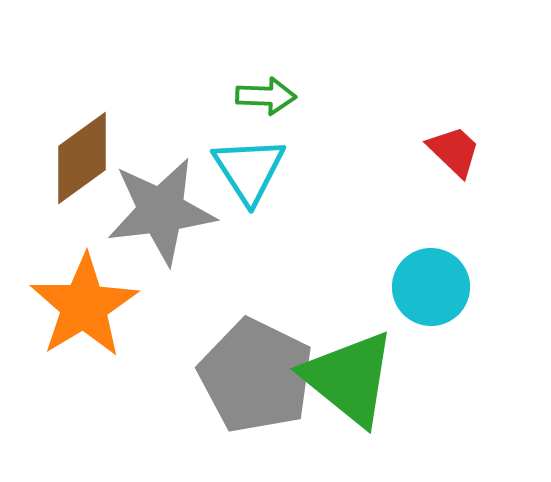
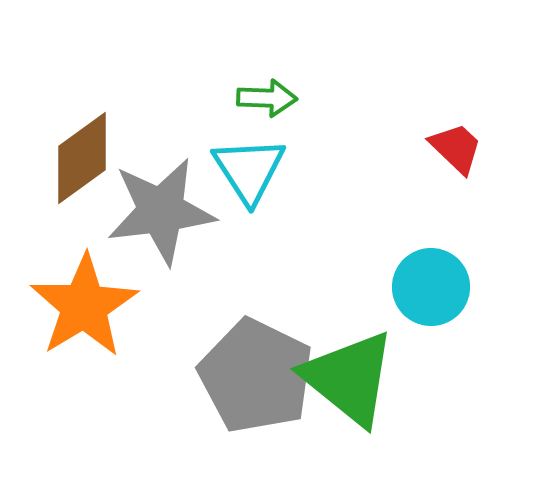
green arrow: moved 1 px right, 2 px down
red trapezoid: moved 2 px right, 3 px up
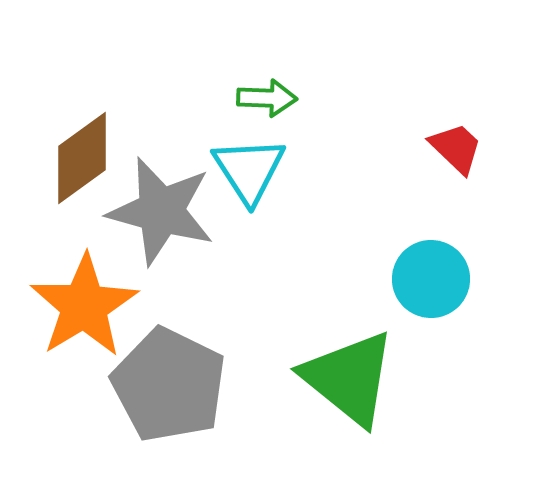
gray star: rotated 22 degrees clockwise
cyan circle: moved 8 px up
gray pentagon: moved 87 px left, 9 px down
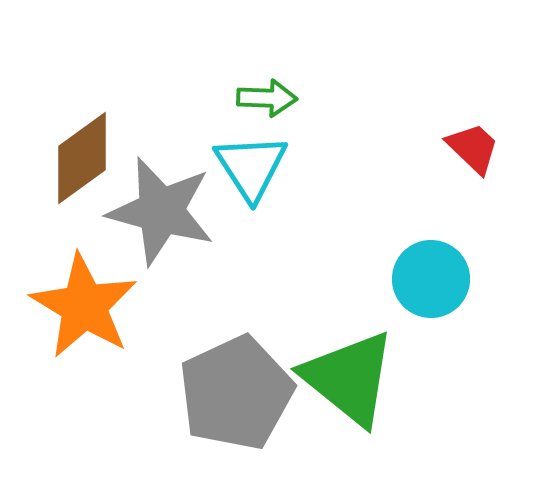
red trapezoid: moved 17 px right
cyan triangle: moved 2 px right, 3 px up
orange star: rotated 10 degrees counterclockwise
gray pentagon: moved 67 px right, 8 px down; rotated 21 degrees clockwise
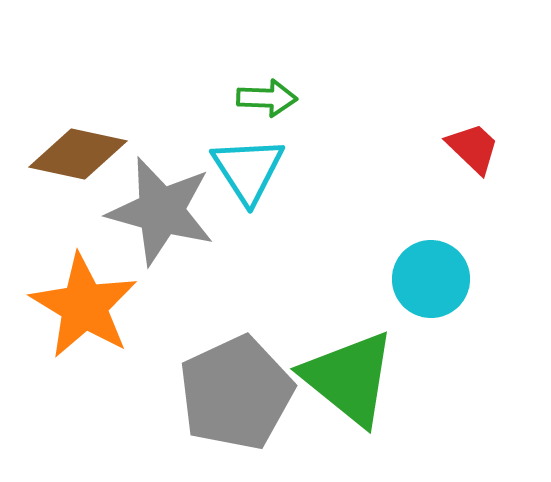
brown diamond: moved 4 px left, 4 px up; rotated 48 degrees clockwise
cyan triangle: moved 3 px left, 3 px down
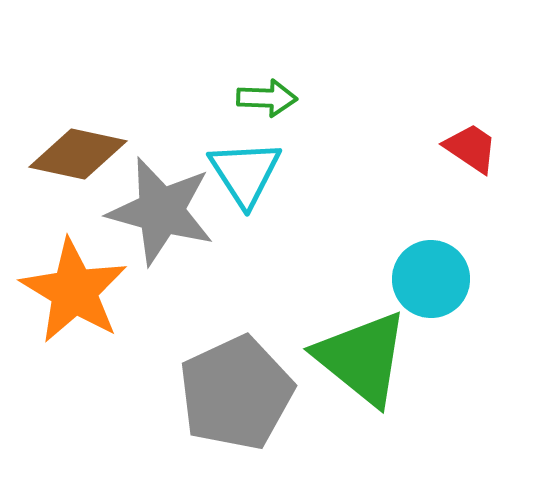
red trapezoid: moved 2 px left; rotated 10 degrees counterclockwise
cyan triangle: moved 3 px left, 3 px down
orange star: moved 10 px left, 15 px up
green triangle: moved 13 px right, 20 px up
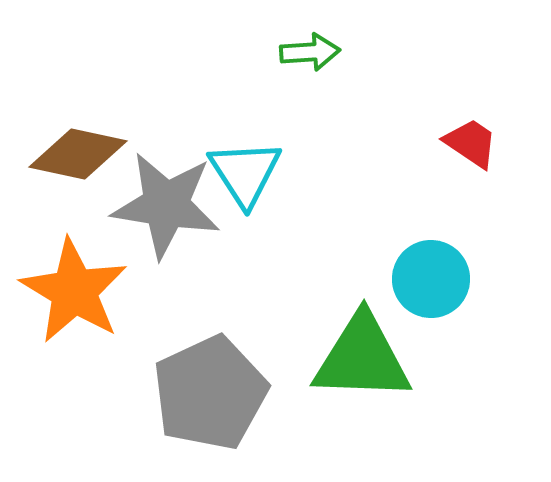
green arrow: moved 43 px right, 46 px up; rotated 6 degrees counterclockwise
red trapezoid: moved 5 px up
gray star: moved 5 px right, 6 px up; rotated 6 degrees counterclockwise
green triangle: rotated 37 degrees counterclockwise
gray pentagon: moved 26 px left
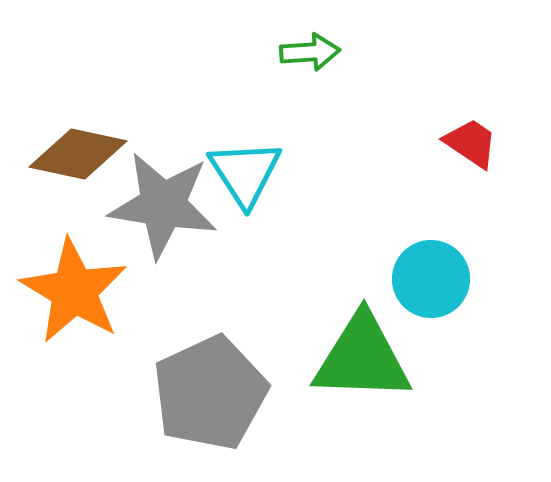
gray star: moved 3 px left
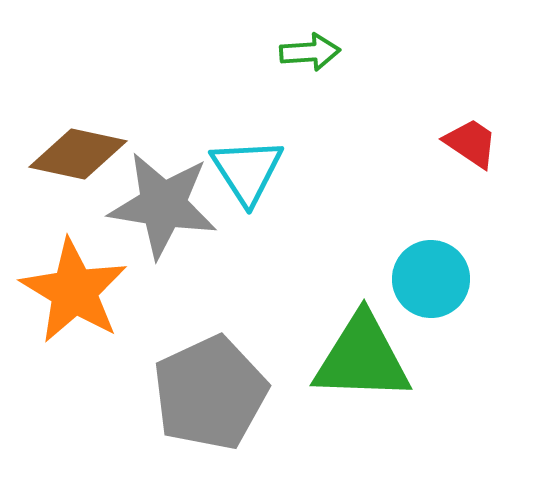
cyan triangle: moved 2 px right, 2 px up
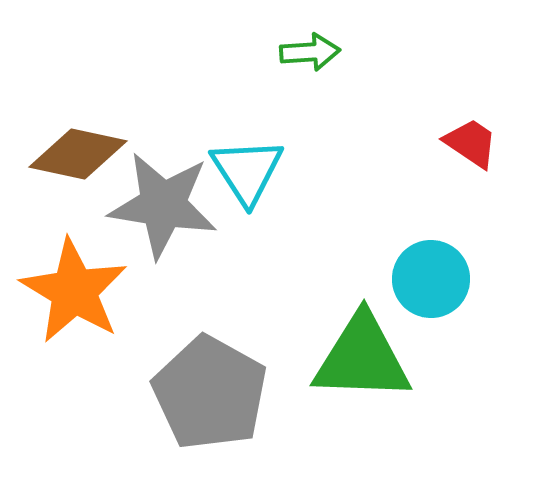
gray pentagon: rotated 18 degrees counterclockwise
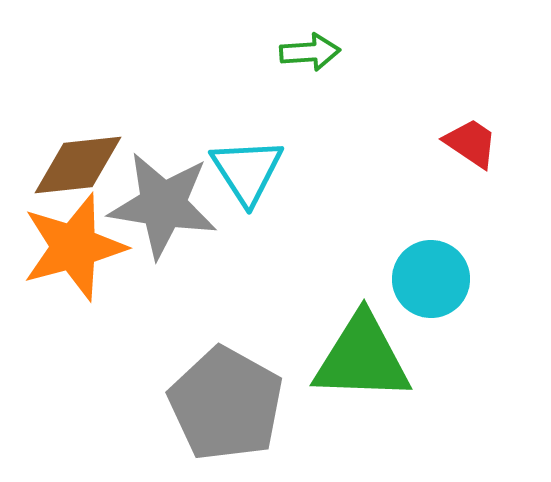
brown diamond: moved 11 px down; rotated 18 degrees counterclockwise
orange star: moved 44 px up; rotated 26 degrees clockwise
gray pentagon: moved 16 px right, 11 px down
